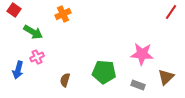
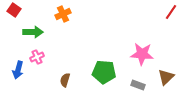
green arrow: rotated 30 degrees counterclockwise
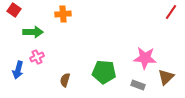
orange cross: rotated 21 degrees clockwise
pink star: moved 3 px right, 4 px down
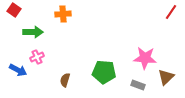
blue arrow: rotated 78 degrees counterclockwise
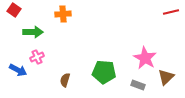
red line: rotated 42 degrees clockwise
pink star: rotated 25 degrees clockwise
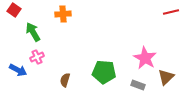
green arrow: rotated 120 degrees counterclockwise
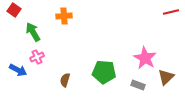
orange cross: moved 1 px right, 2 px down
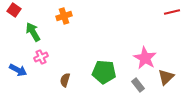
red line: moved 1 px right
orange cross: rotated 14 degrees counterclockwise
pink cross: moved 4 px right
gray rectangle: rotated 32 degrees clockwise
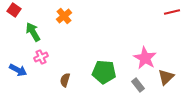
orange cross: rotated 21 degrees counterclockwise
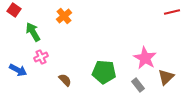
brown semicircle: rotated 120 degrees clockwise
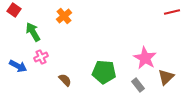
blue arrow: moved 4 px up
